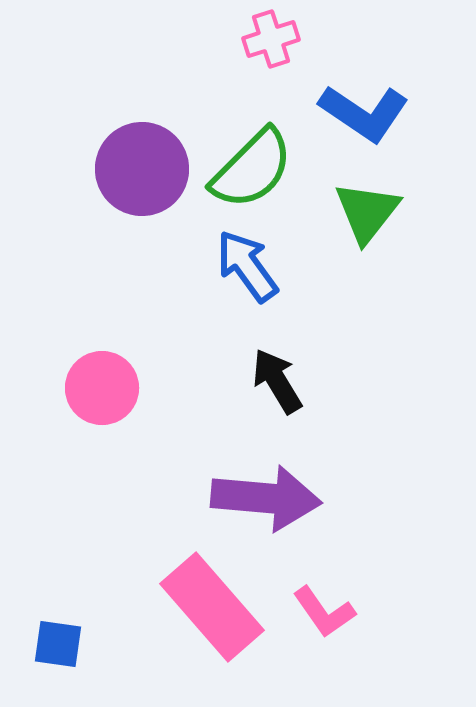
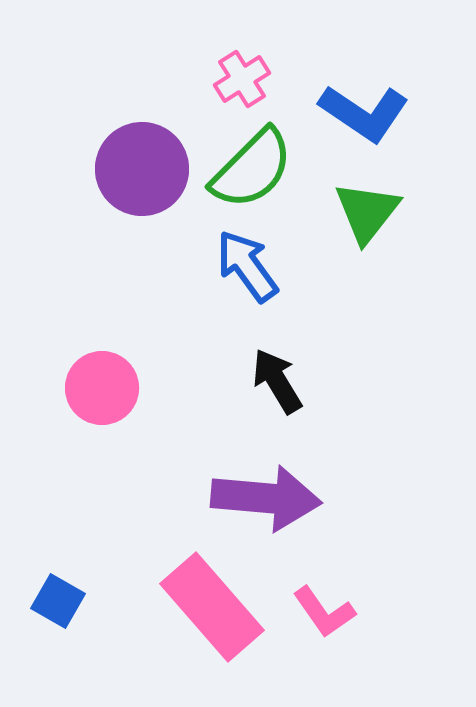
pink cross: moved 29 px left, 40 px down; rotated 14 degrees counterclockwise
blue square: moved 43 px up; rotated 22 degrees clockwise
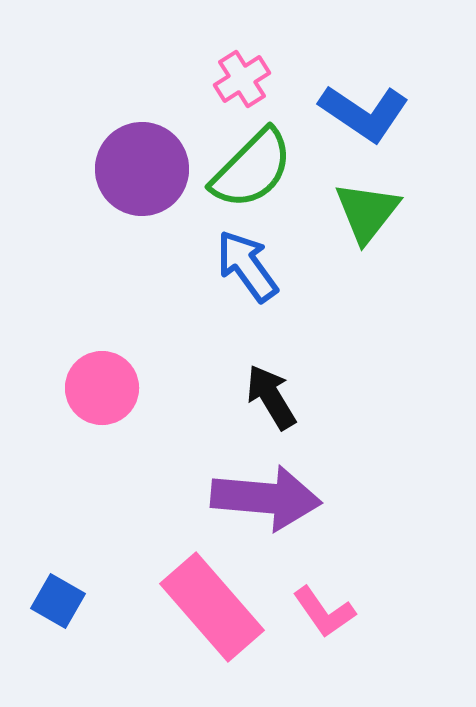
black arrow: moved 6 px left, 16 px down
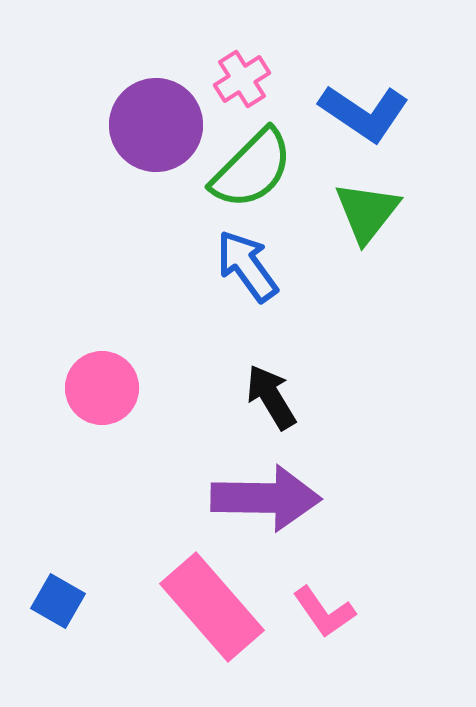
purple circle: moved 14 px right, 44 px up
purple arrow: rotated 4 degrees counterclockwise
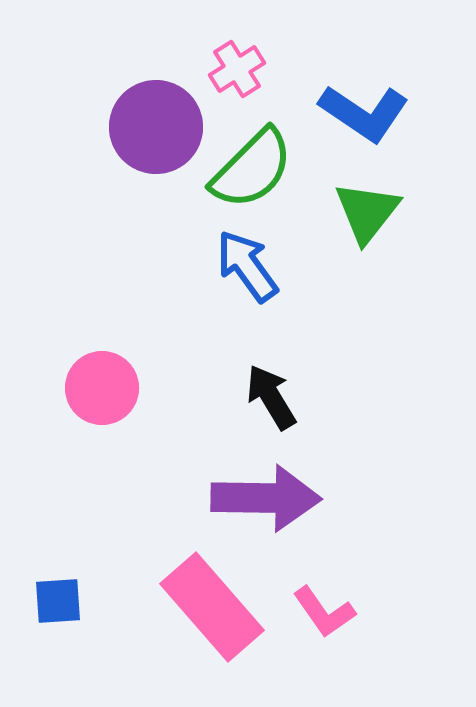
pink cross: moved 5 px left, 10 px up
purple circle: moved 2 px down
blue square: rotated 34 degrees counterclockwise
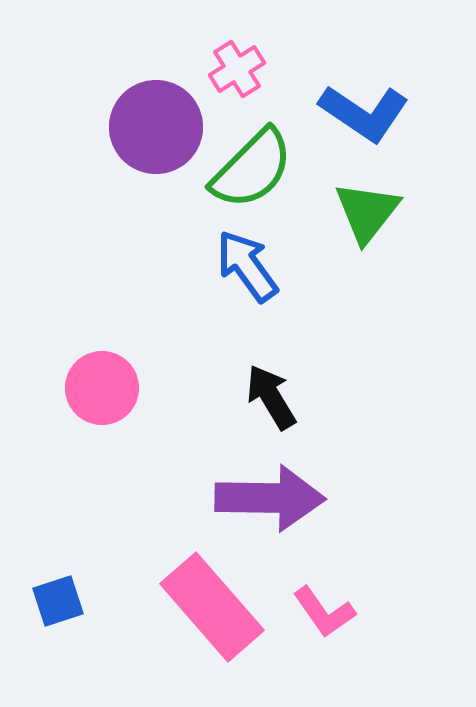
purple arrow: moved 4 px right
blue square: rotated 14 degrees counterclockwise
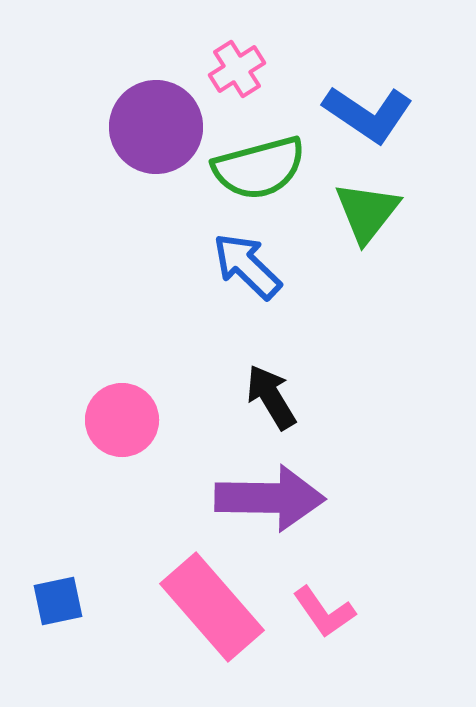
blue L-shape: moved 4 px right, 1 px down
green semicircle: moved 7 px right, 1 px up; rotated 30 degrees clockwise
blue arrow: rotated 10 degrees counterclockwise
pink circle: moved 20 px right, 32 px down
blue square: rotated 6 degrees clockwise
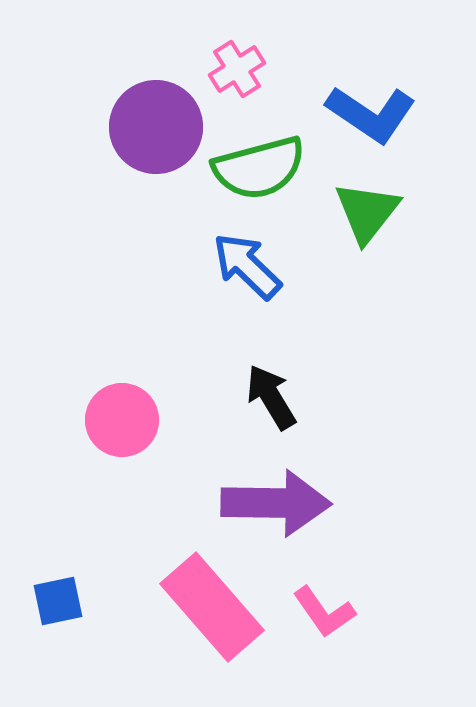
blue L-shape: moved 3 px right
purple arrow: moved 6 px right, 5 px down
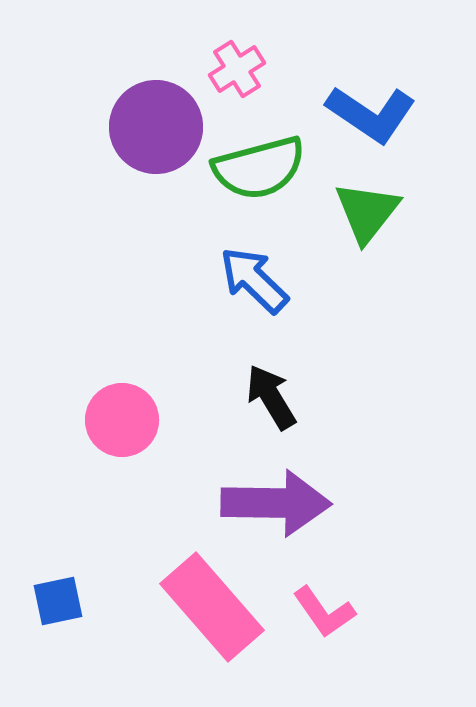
blue arrow: moved 7 px right, 14 px down
